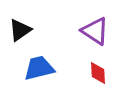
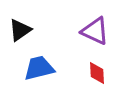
purple triangle: rotated 8 degrees counterclockwise
red diamond: moved 1 px left
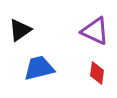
red diamond: rotated 10 degrees clockwise
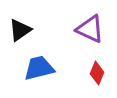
purple triangle: moved 5 px left, 2 px up
red diamond: rotated 15 degrees clockwise
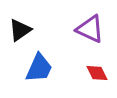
blue trapezoid: rotated 128 degrees clockwise
red diamond: rotated 50 degrees counterclockwise
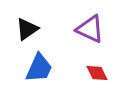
black triangle: moved 7 px right, 1 px up
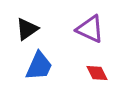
blue trapezoid: moved 2 px up
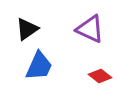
red diamond: moved 3 px right, 3 px down; rotated 25 degrees counterclockwise
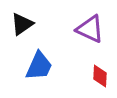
black triangle: moved 5 px left, 5 px up
red diamond: rotated 55 degrees clockwise
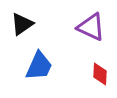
purple triangle: moved 1 px right, 2 px up
red diamond: moved 2 px up
